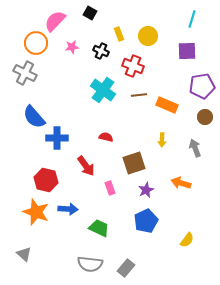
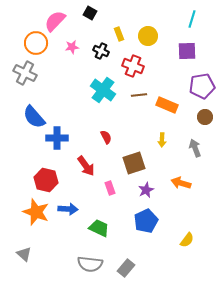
red semicircle: rotated 48 degrees clockwise
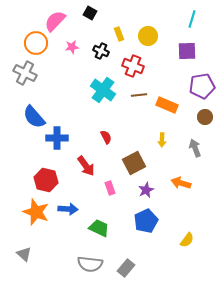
brown square: rotated 10 degrees counterclockwise
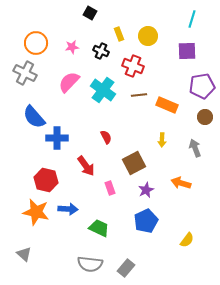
pink semicircle: moved 14 px right, 61 px down
orange star: rotated 8 degrees counterclockwise
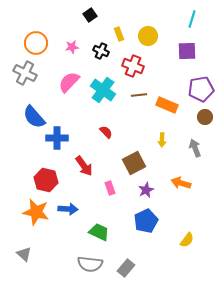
black square: moved 2 px down; rotated 24 degrees clockwise
purple pentagon: moved 1 px left, 3 px down
red semicircle: moved 5 px up; rotated 16 degrees counterclockwise
red arrow: moved 2 px left
green trapezoid: moved 4 px down
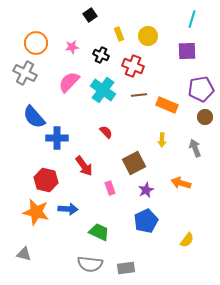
black cross: moved 4 px down
gray triangle: rotated 28 degrees counterclockwise
gray rectangle: rotated 42 degrees clockwise
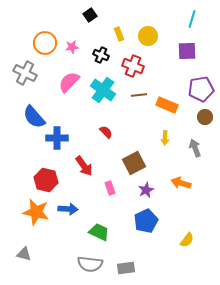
orange circle: moved 9 px right
yellow arrow: moved 3 px right, 2 px up
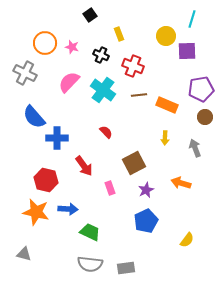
yellow circle: moved 18 px right
pink star: rotated 24 degrees clockwise
green trapezoid: moved 9 px left
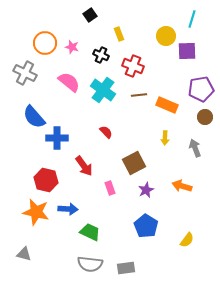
pink semicircle: rotated 85 degrees clockwise
orange arrow: moved 1 px right, 3 px down
blue pentagon: moved 5 px down; rotated 15 degrees counterclockwise
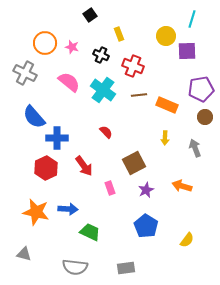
red hexagon: moved 12 px up; rotated 20 degrees clockwise
gray semicircle: moved 15 px left, 3 px down
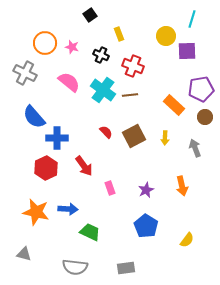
brown line: moved 9 px left
orange rectangle: moved 7 px right; rotated 20 degrees clockwise
brown square: moved 27 px up
orange arrow: rotated 120 degrees counterclockwise
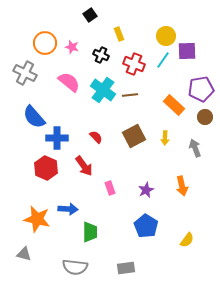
cyan line: moved 29 px left, 41 px down; rotated 18 degrees clockwise
red cross: moved 1 px right, 2 px up
red semicircle: moved 10 px left, 5 px down
red hexagon: rotated 10 degrees counterclockwise
orange star: moved 1 px right, 7 px down
green trapezoid: rotated 65 degrees clockwise
